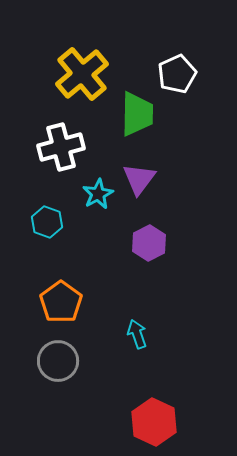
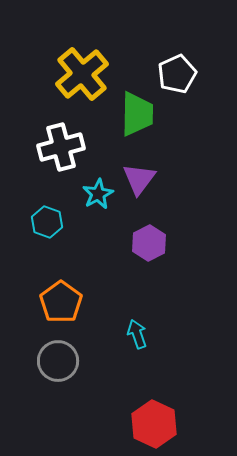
red hexagon: moved 2 px down
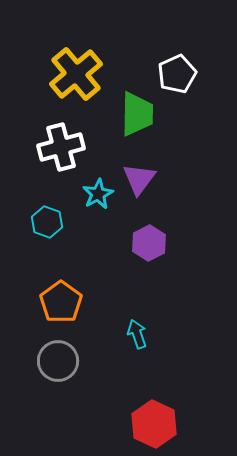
yellow cross: moved 6 px left
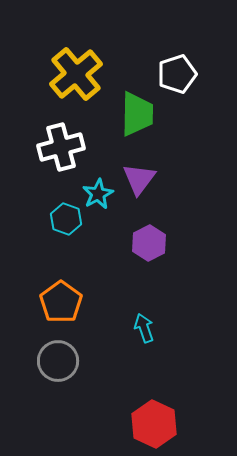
white pentagon: rotated 6 degrees clockwise
cyan hexagon: moved 19 px right, 3 px up
cyan arrow: moved 7 px right, 6 px up
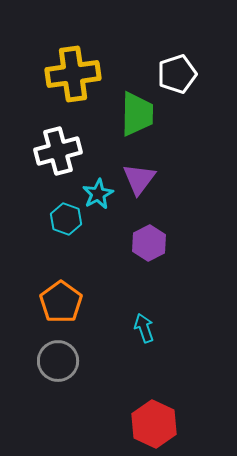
yellow cross: moved 3 px left; rotated 32 degrees clockwise
white cross: moved 3 px left, 4 px down
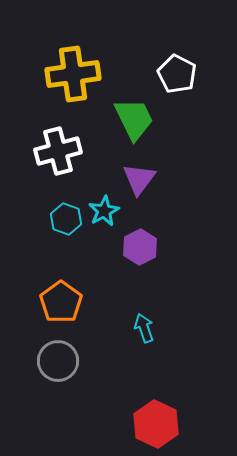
white pentagon: rotated 27 degrees counterclockwise
green trapezoid: moved 3 px left, 5 px down; rotated 27 degrees counterclockwise
cyan star: moved 6 px right, 17 px down
purple hexagon: moved 9 px left, 4 px down
red hexagon: moved 2 px right
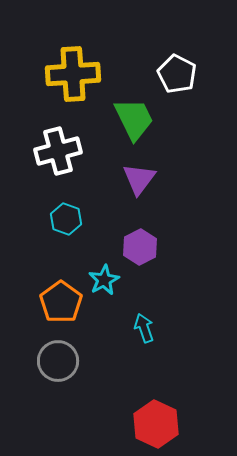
yellow cross: rotated 4 degrees clockwise
cyan star: moved 69 px down
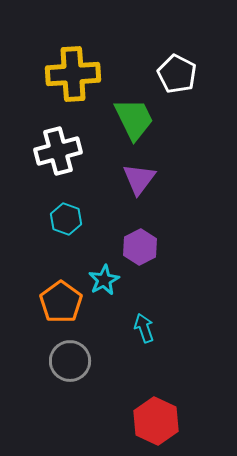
gray circle: moved 12 px right
red hexagon: moved 3 px up
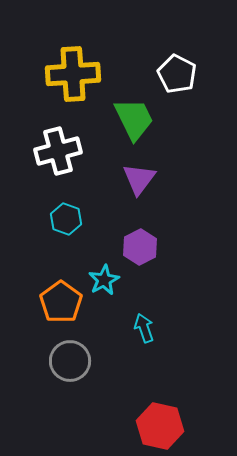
red hexagon: moved 4 px right, 5 px down; rotated 12 degrees counterclockwise
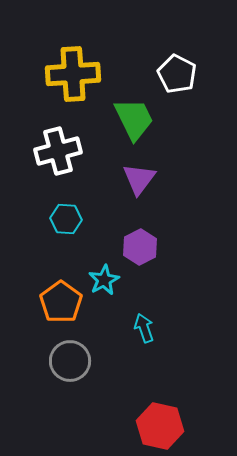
cyan hexagon: rotated 16 degrees counterclockwise
